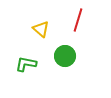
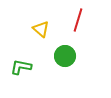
green L-shape: moved 5 px left, 3 px down
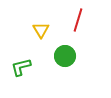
yellow triangle: moved 1 px down; rotated 18 degrees clockwise
green L-shape: rotated 25 degrees counterclockwise
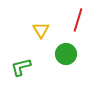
green circle: moved 1 px right, 2 px up
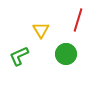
green L-shape: moved 2 px left, 11 px up; rotated 10 degrees counterclockwise
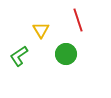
red line: rotated 35 degrees counterclockwise
green L-shape: rotated 10 degrees counterclockwise
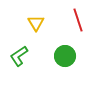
yellow triangle: moved 5 px left, 7 px up
green circle: moved 1 px left, 2 px down
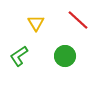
red line: rotated 30 degrees counterclockwise
